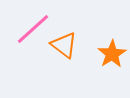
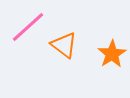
pink line: moved 5 px left, 2 px up
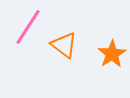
pink line: rotated 15 degrees counterclockwise
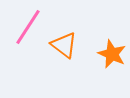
orange star: rotated 16 degrees counterclockwise
